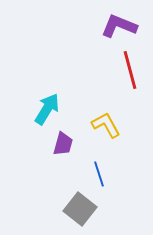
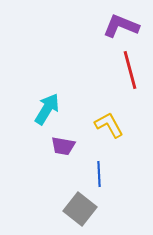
purple L-shape: moved 2 px right
yellow L-shape: moved 3 px right
purple trapezoid: moved 2 px down; rotated 85 degrees clockwise
blue line: rotated 15 degrees clockwise
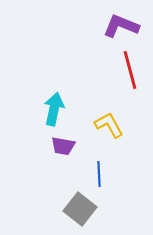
cyan arrow: moved 7 px right; rotated 20 degrees counterclockwise
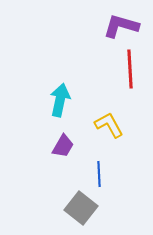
purple L-shape: rotated 6 degrees counterclockwise
red line: moved 1 px up; rotated 12 degrees clockwise
cyan arrow: moved 6 px right, 9 px up
purple trapezoid: rotated 70 degrees counterclockwise
gray square: moved 1 px right, 1 px up
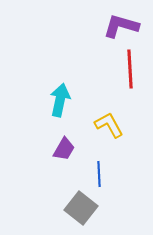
purple trapezoid: moved 1 px right, 3 px down
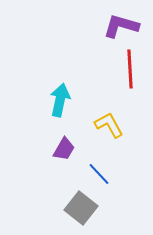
blue line: rotated 40 degrees counterclockwise
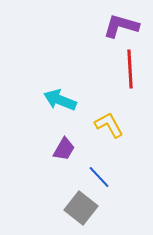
cyan arrow: rotated 80 degrees counterclockwise
blue line: moved 3 px down
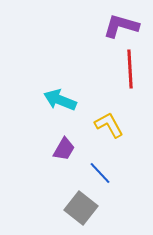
blue line: moved 1 px right, 4 px up
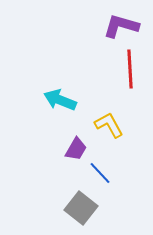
purple trapezoid: moved 12 px right
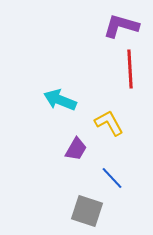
yellow L-shape: moved 2 px up
blue line: moved 12 px right, 5 px down
gray square: moved 6 px right, 3 px down; rotated 20 degrees counterclockwise
